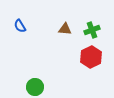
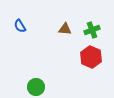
red hexagon: rotated 10 degrees counterclockwise
green circle: moved 1 px right
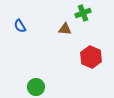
green cross: moved 9 px left, 17 px up
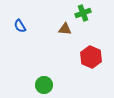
green circle: moved 8 px right, 2 px up
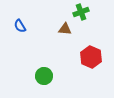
green cross: moved 2 px left, 1 px up
green circle: moved 9 px up
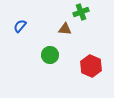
blue semicircle: rotated 72 degrees clockwise
red hexagon: moved 9 px down
green circle: moved 6 px right, 21 px up
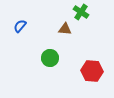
green cross: rotated 35 degrees counterclockwise
green circle: moved 3 px down
red hexagon: moved 1 px right, 5 px down; rotated 20 degrees counterclockwise
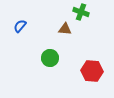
green cross: rotated 14 degrees counterclockwise
